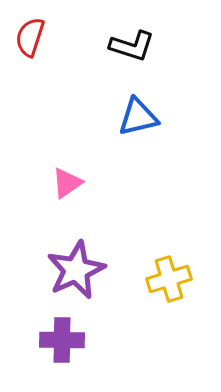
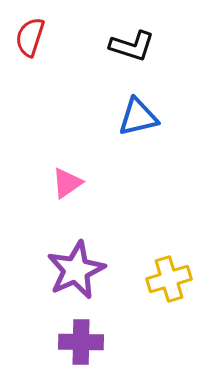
purple cross: moved 19 px right, 2 px down
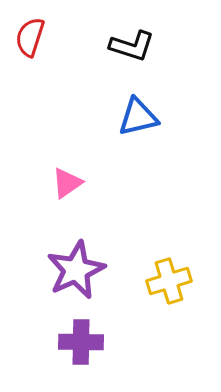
yellow cross: moved 2 px down
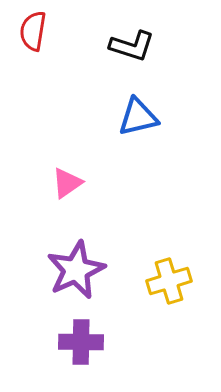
red semicircle: moved 3 px right, 6 px up; rotated 9 degrees counterclockwise
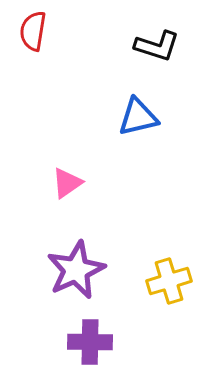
black L-shape: moved 25 px right
purple cross: moved 9 px right
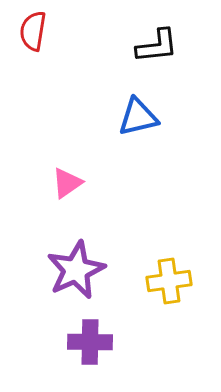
black L-shape: rotated 24 degrees counterclockwise
yellow cross: rotated 9 degrees clockwise
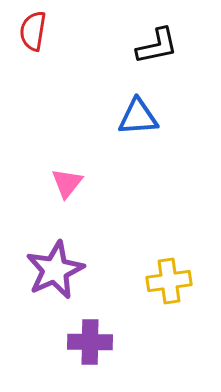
black L-shape: rotated 6 degrees counterclockwise
blue triangle: rotated 9 degrees clockwise
pink triangle: rotated 16 degrees counterclockwise
purple star: moved 21 px left
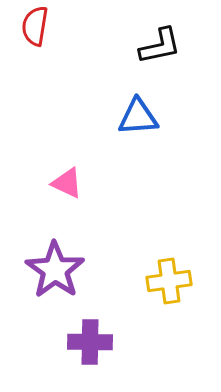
red semicircle: moved 2 px right, 5 px up
black L-shape: moved 3 px right
pink triangle: rotated 44 degrees counterclockwise
purple star: rotated 12 degrees counterclockwise
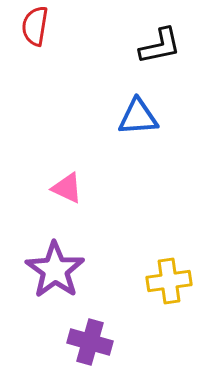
pink triangle: moved 5 px down
purple cross: rotated 15 degrees clockwise
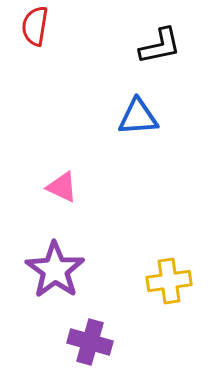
pink triangle: moved 5 px left, 1 px up
